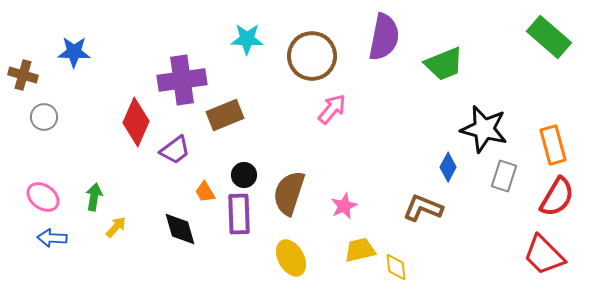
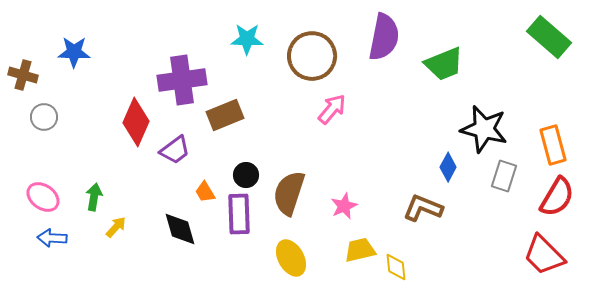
black circle: moved 2 px right
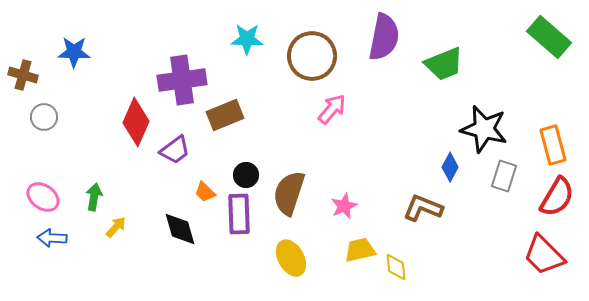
blue diamond: moved 2 px right
orange trapezoid: rotated 15 degrees counterclockwise
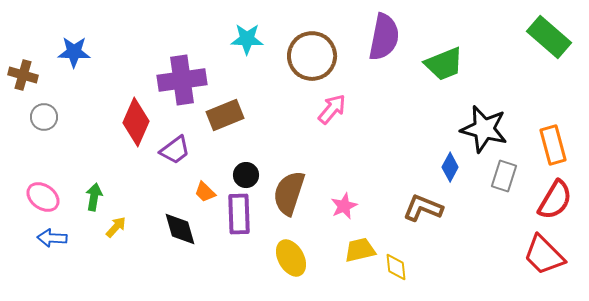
red semicircle: moved 2 px left, 3 px down
